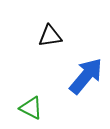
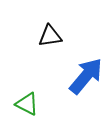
green triangle: moved 4 px left, 4 px up
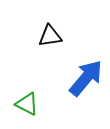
blue arrow: moved 2 px down
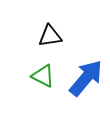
green triangle: moved 16 px right, 28 px up
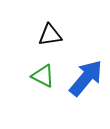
black triangle: moved 1 px up
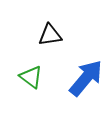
green triangle: moved 12 px left, 1 px down; rotated 10 degrees clockwise
